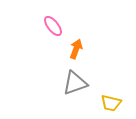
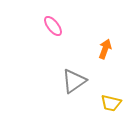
orange arrow: moved 29 px right
gray triangle: moved 1 px left, 2 px up; rotated 16 degrees counterclockwise
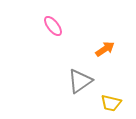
orange arrow: rotated 36 degrees clockwise
gray triangle: moved 6 px right
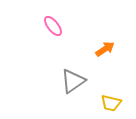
gray triangle: moved 7 px left
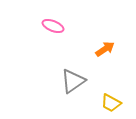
pink ellipse: rotated 30 degrees counterclockwise
yellow trapezoid: rotated 15 degrees clockwise
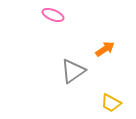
pink ellipse: moved 11 px up
gray triangle: moved 10 px up
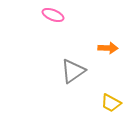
orange arrow: moved 3 px right, 1 px up; rotated 36 degrees clockwise
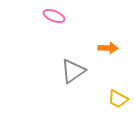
pink ellipse: moved 1 px right, 1 px down
yellow trapezoid: moved 7 px right, 4 px up
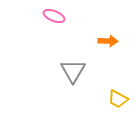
orange arrow: moved 7 px up
gray triangle: rotated 24 degrees counterclockwise
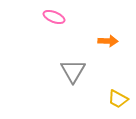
pink ellipse: moved 1 px down
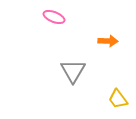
yellow trapezoid: rotated 25 degrees clockwise
